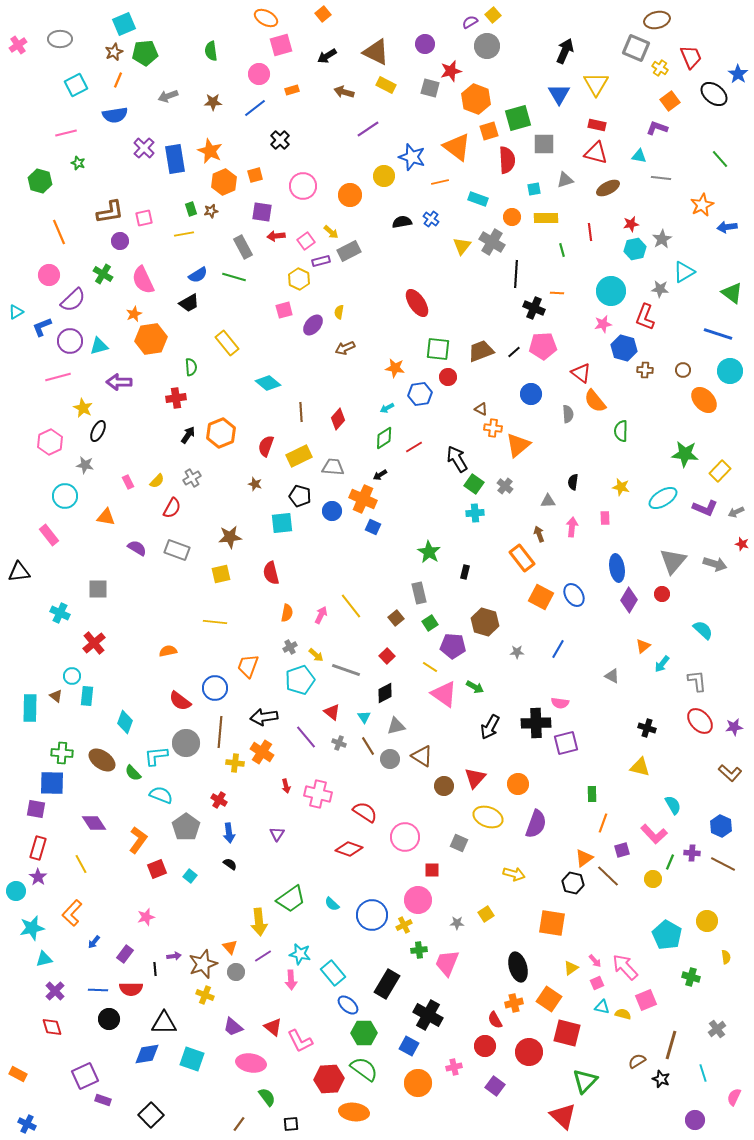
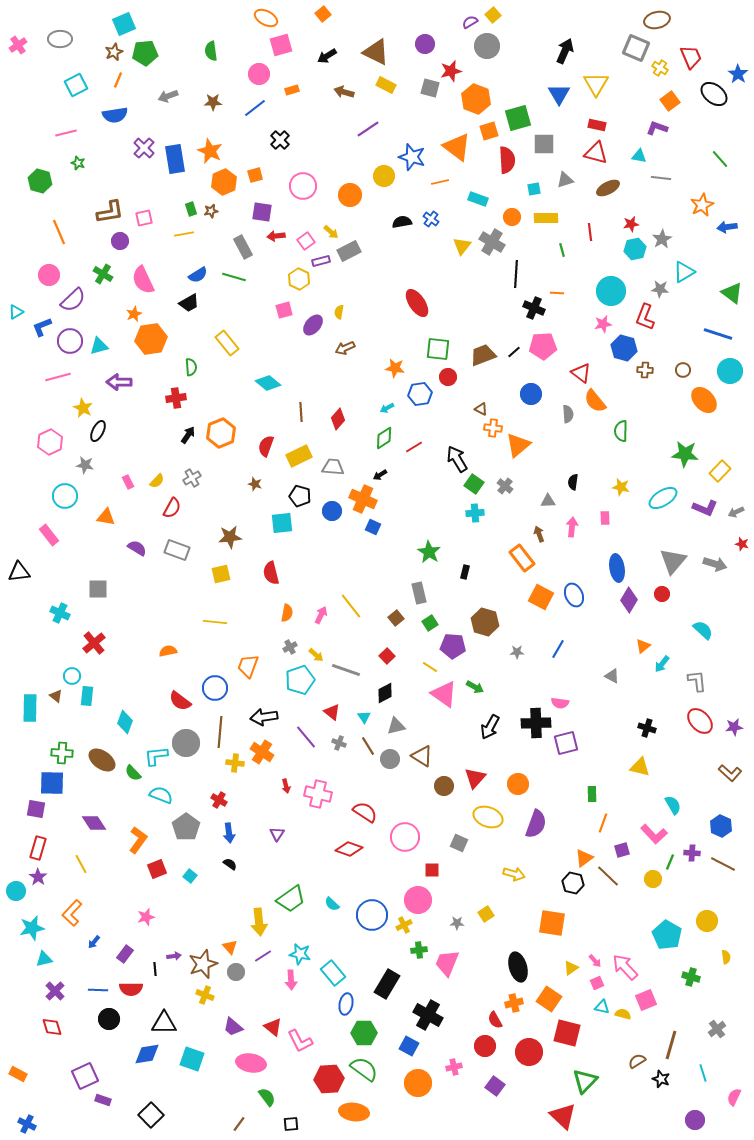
brown trapezoid at (481, 351): moved 2 px right, 4 px down
blue ellipse at (574, 595): rotated 10 degrees clockwise
blue ellipse at (348, 1005): moved 2 px left, 1 px up; rotated 60 degrees clockwise
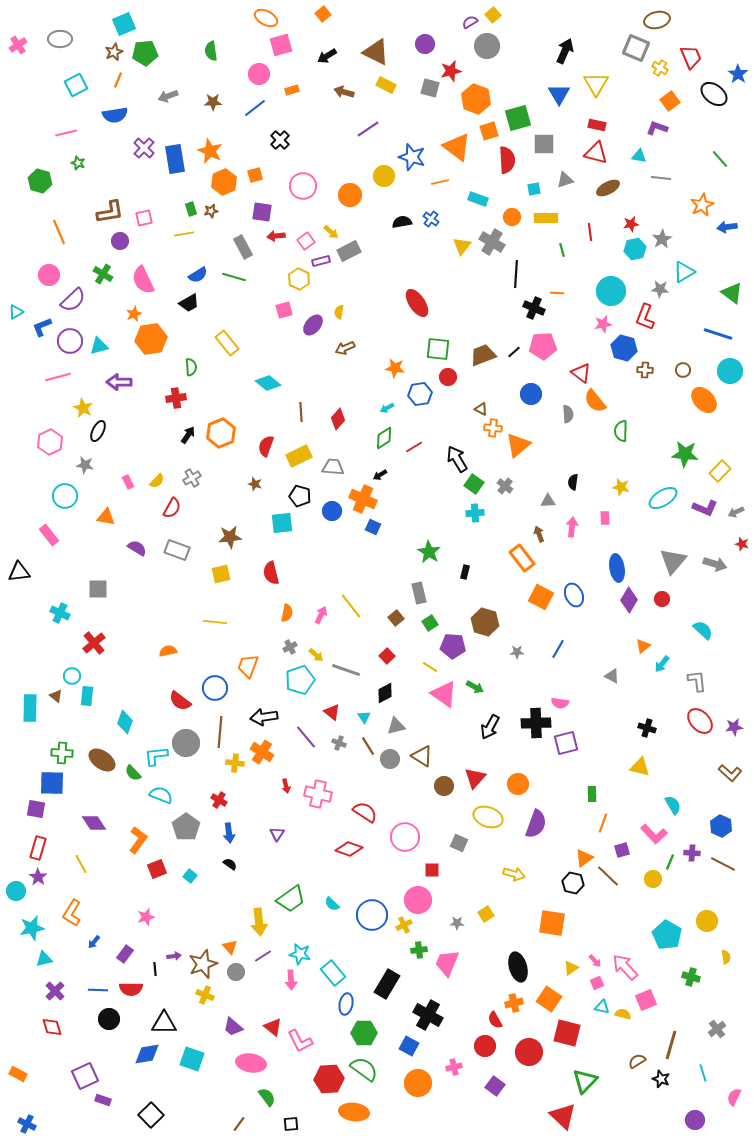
red circle at (662, 594): moved 5 px down
orange L-shape at (72, 913): rotated 12 degrees counterclockwise
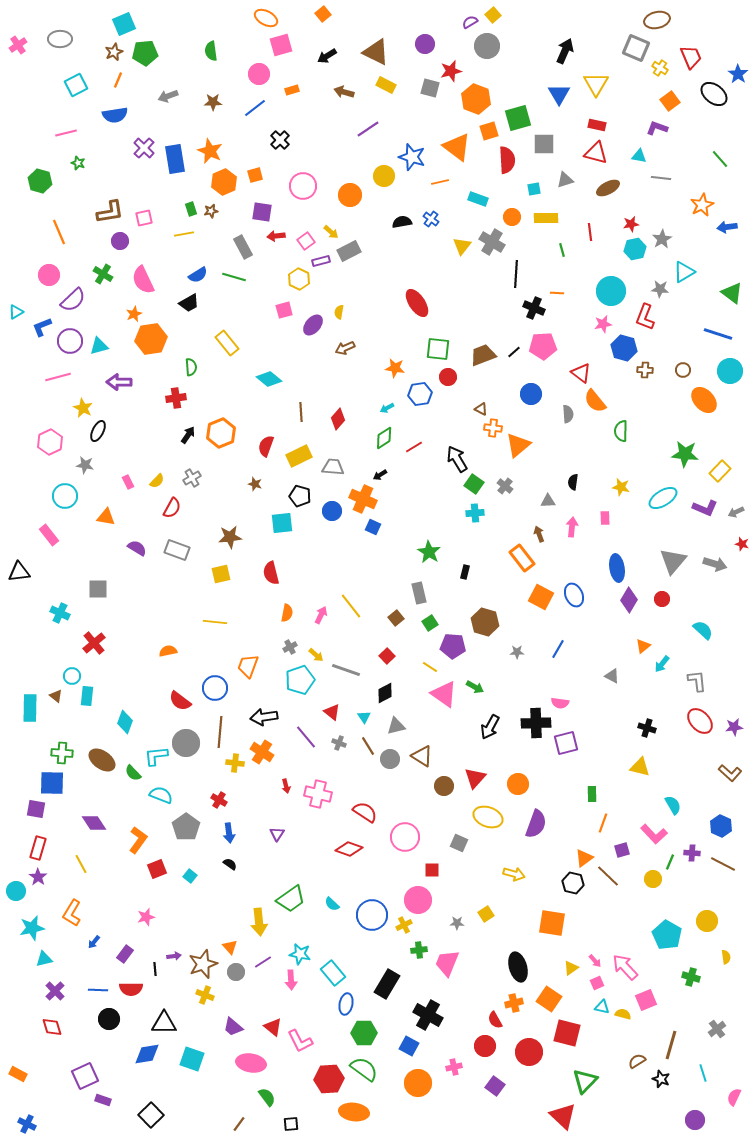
cyan diamond at (268, 383): moved 1 px right, 4 px up
purple line at (263, 956): moved 6 px down
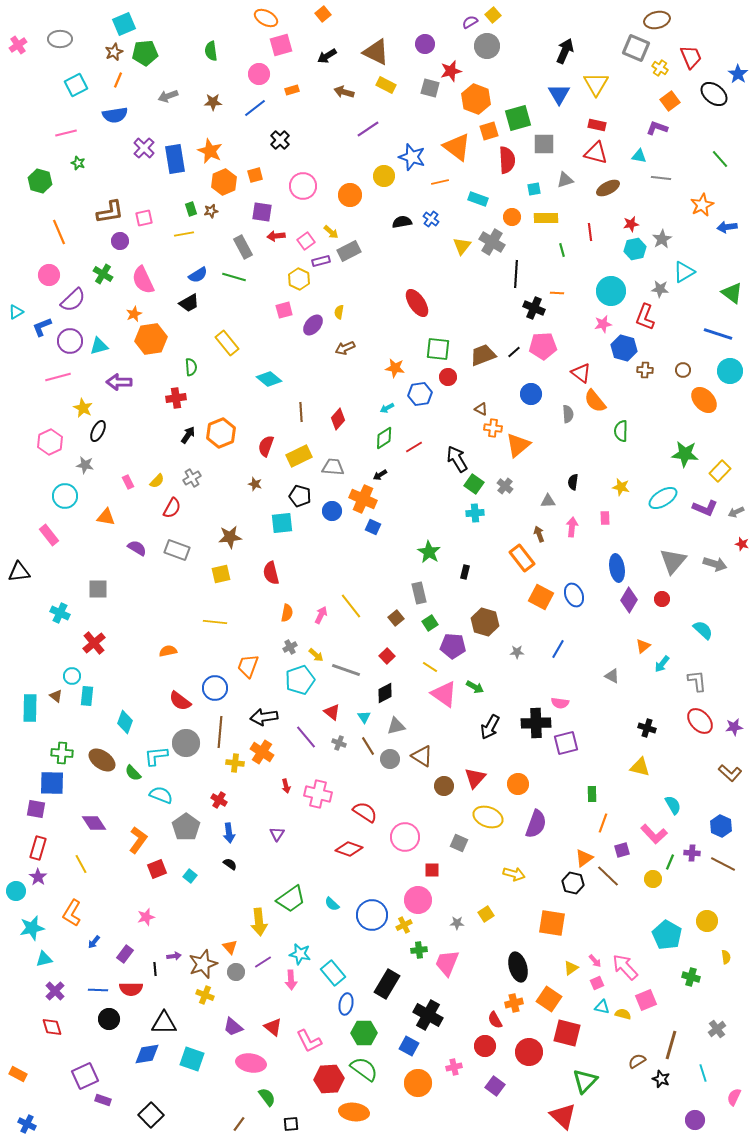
pink L-shape at (300, 1041): moved 9 px right
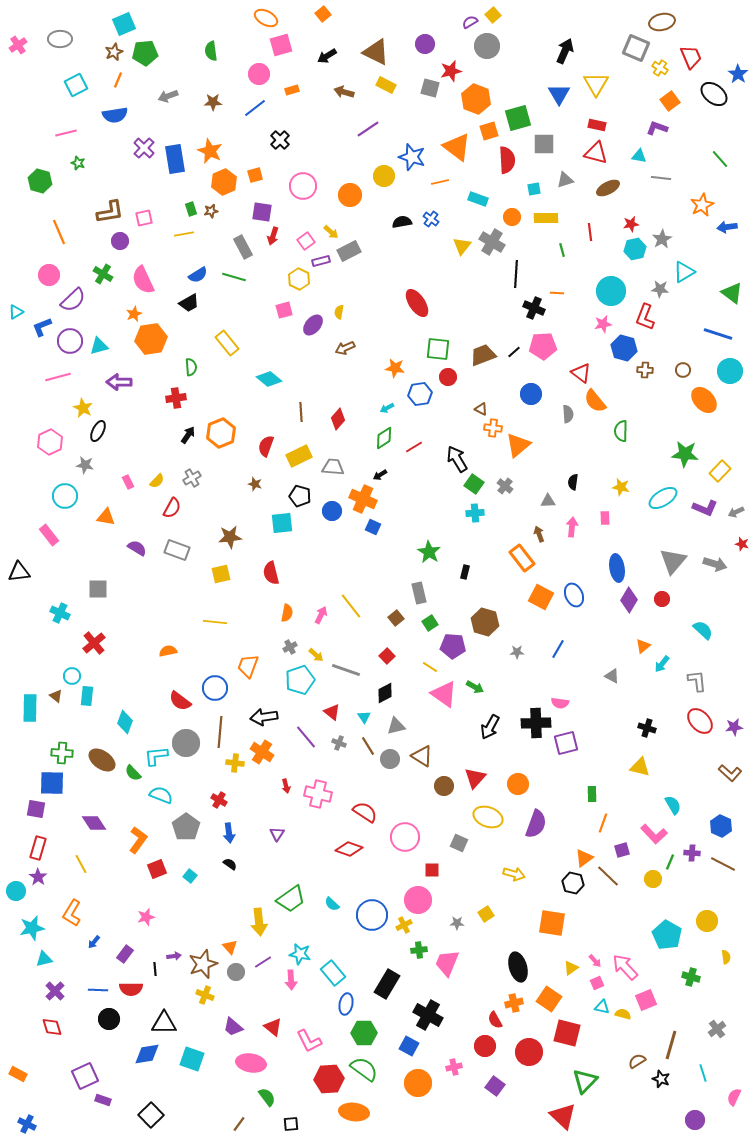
brown ellipse at (657, 20): moved 5 px right, 2 px down
red arrow at (276, 236): moved 3 px left; rotated 66 degrees counterclockwise
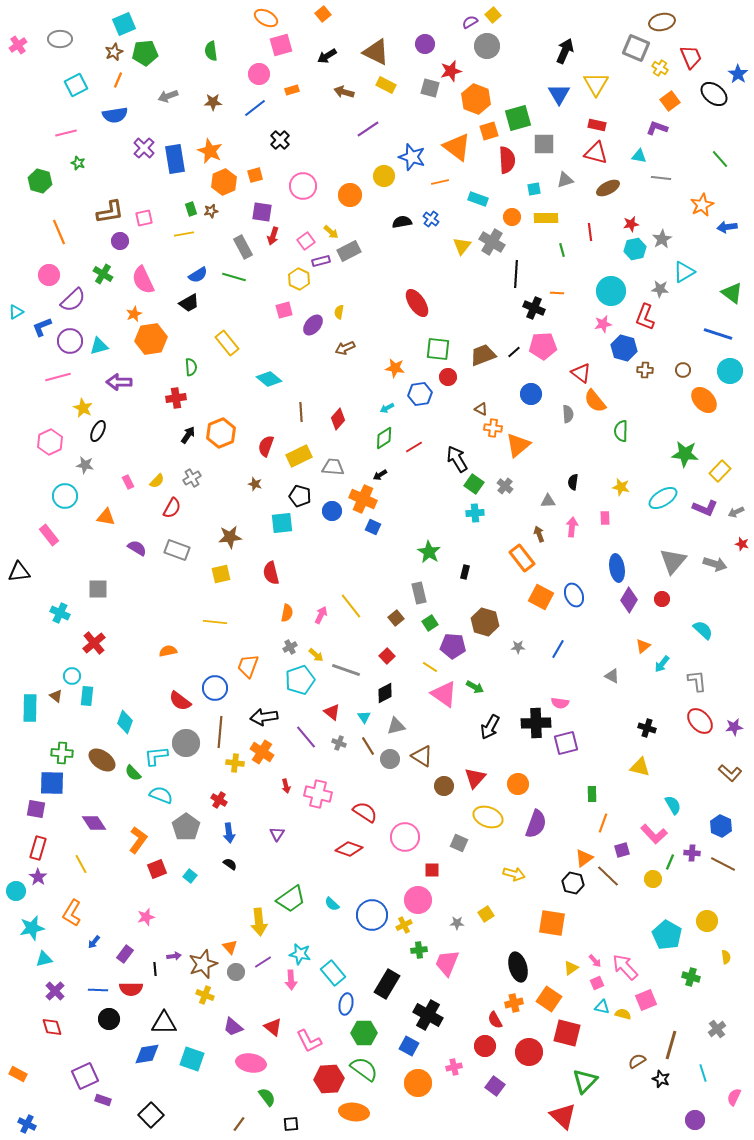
gray star at (517, 652): moved 1 px right, 5 px up
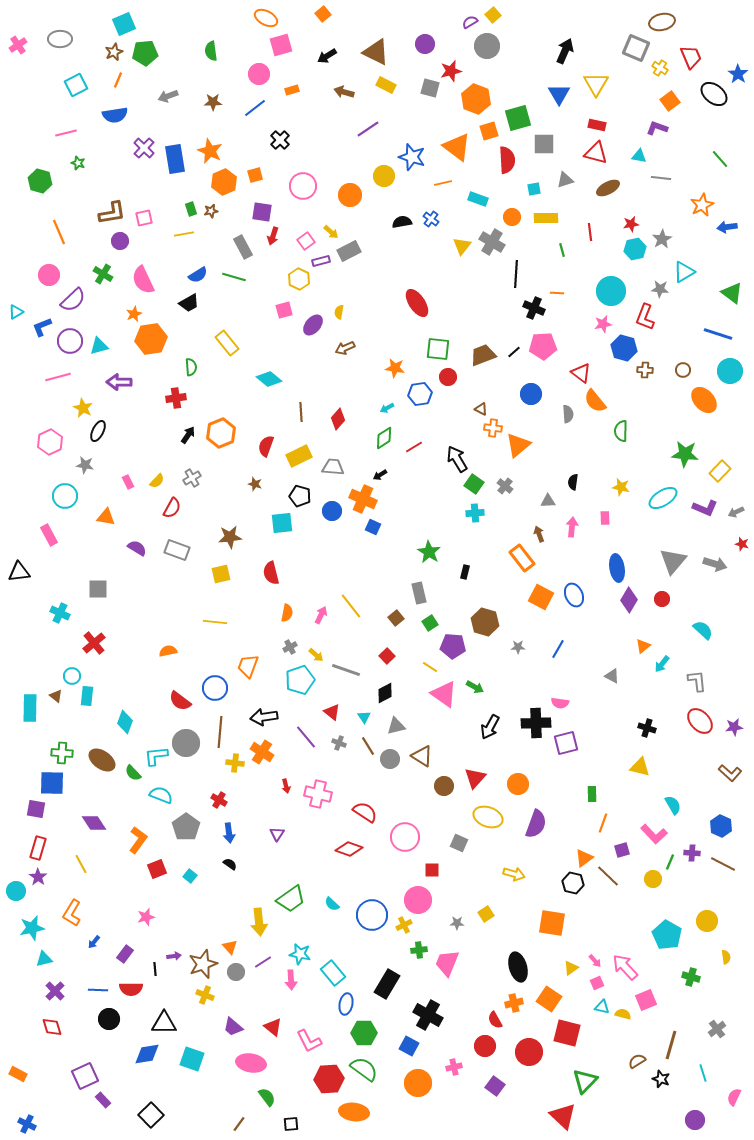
orange line at (440, 182): moved 3 px right, 1 px down
brown L-shape at (110, 212): moved 2 px right, 1 px down
pink rectangle at (49, 535): rotated 10 degrees clockwise
purple rectangle at (103, 1100): rotated 28 degrees clockwise
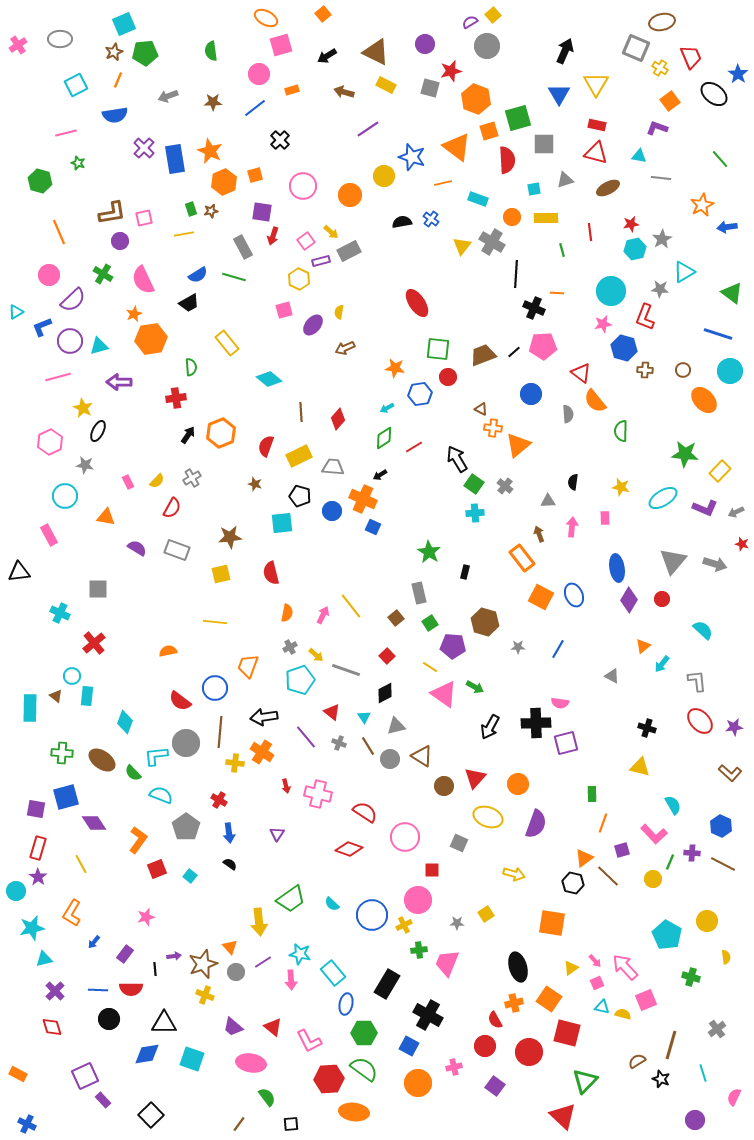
pink arrow at (321, 615): moved 2 px right
blue square at (52, 783): moved 14 px right, 14 px down; rotated 16 degrees counterclockwise
